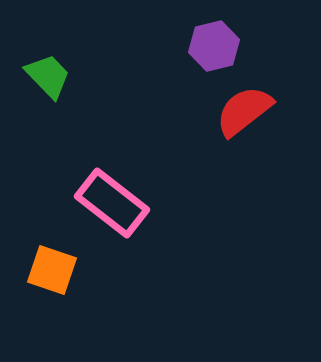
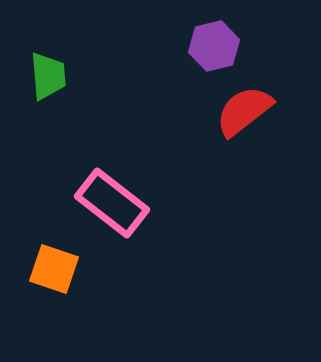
green trapezoid: rotated 39 degrees clockwise
orange square: moved 2 px right, 1 px up
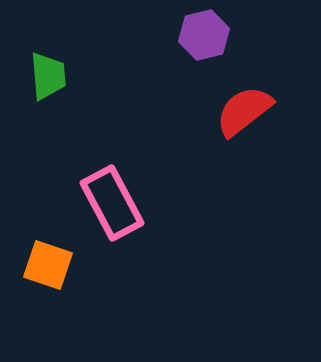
purple hexagon: moved 10 px left, 11 px up
pink rectangle: rotated 24 degrees clockwise
orange square: moved 6 px left, 4 px up
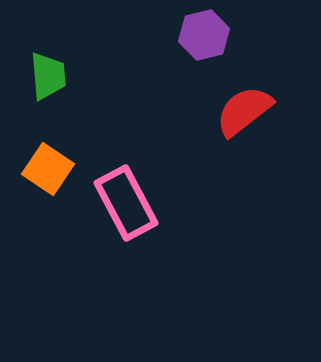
pink rectangle: moved 14 px right
orange square: moved 96 px up; rotated 15 degrees clockwise
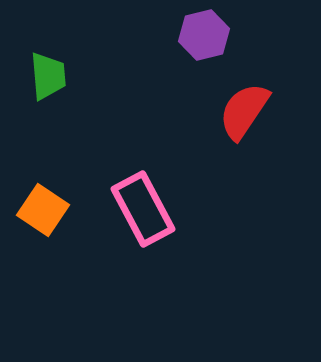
red semicircle: rotated 18 degrees counterclockwise
orange square: moved 5 px left, 41 px down
pink rectangle: moved 17 px right, 6 px down
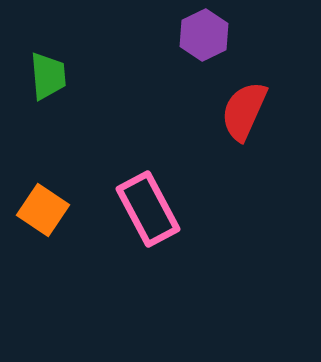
purple hexagon: rotated 12 degrees counterclockwise
red semicircle: rotated 10 degrees counterclockwise
pink rectangle: moved 5 px right
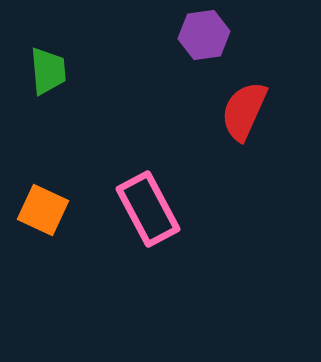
purple hexagon: rotated 18 degrees clockwise
green trapezoid: moved 5 px up
orange square: rotated 9 degrees counterclockwise
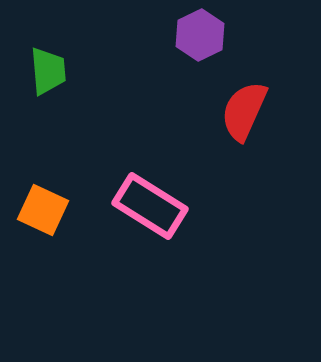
purple hexagon: moved 4 px left; rotated 18 degrees counterclockwise
pink rectangle: moved 2 px right, 3 px up; rotated 30 degrees counterclockwise
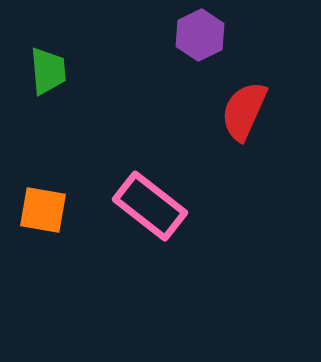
pink rectangle: rotated 6 degrees clockwise
orange square: rotated 15 degrees counterclockwise
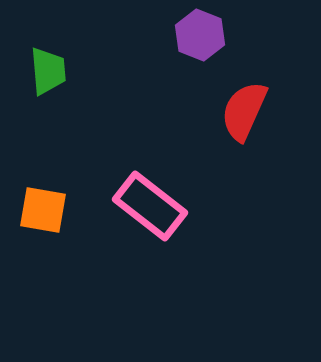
purple hexagon: rotated 12 degrees counterclockwise
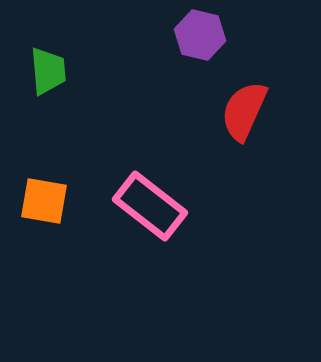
purple hexagon: rotated 9 degrees counterclockwise
orange square: moved 1 px right, 9 px up
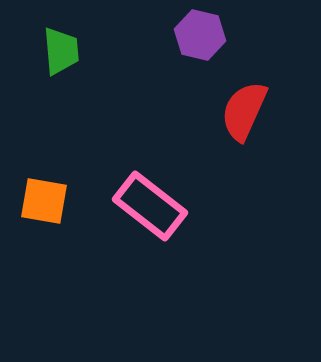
green trapezoid: moved 13 px right, 20 px up
